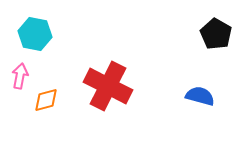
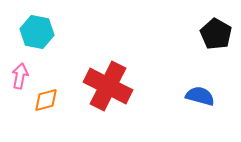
cyan hexagon: moved 2 px right, 2 px up
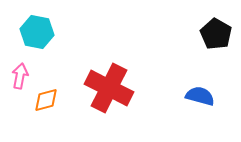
red cross: moved 1 px right, 2 px down
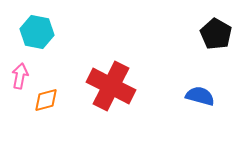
red cross: moved 2 px right, 2 px up
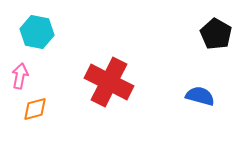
red cross: moved 2 px left, 4 px up
orange diamond: moved 11 px left, 9 px down
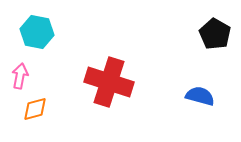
black pentagon: moved 1 px left
red cross: rotated 9 degrees counterclockwise
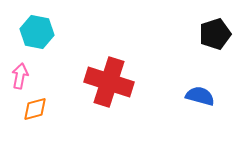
black pentagon: rotated 24 degrees clockwise
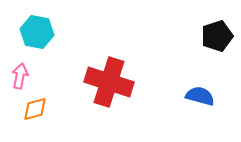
black pentagon: moved 2 px right, 2 px down
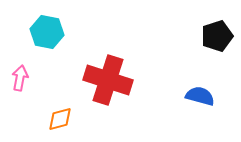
cyan hexagon: moved 10 px right
pink arrow: moved 2 px down
red cross: moved 1 px left, 2 px up
orange diamond: moved 25 px right, 10 px down
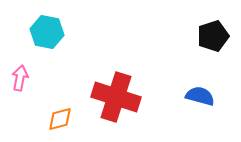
black pentagon: moved 4 px left
red cross: moved 8 px right, 17 px down
